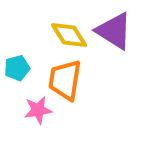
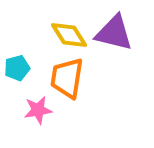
purple triangle: moved 2 px down; rotated 18 degrees counterclockwise
orange trapezoid: moved 2 px right, 2 px up
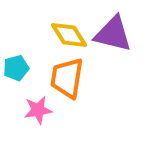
purple triangle: moved 1 px left, 1 px down
cyan pentagon: moved 1 px left
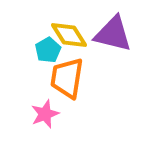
cyan pentagon: moved 32 px right, 18 px up; rotated 15 degrees counterclockwise
pink star: moved 7 px right, 4 px down; rotated 12 degrees counterclockwise
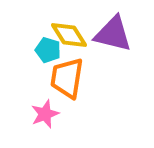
cyan pentagon: rotated 25 degrees counterclockwise
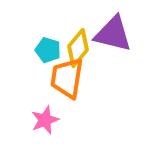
yellow diamond: moved 9 px right, 13 px down; rotated 72 degrees clockwise
pink star: moved 6 px down
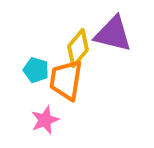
cyan pentagon: moved 12 px left, 20 px down
orange trapezoid: moved 1 px left, 2 px down
